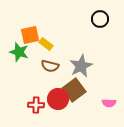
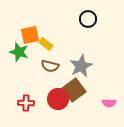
black circle: moved 12 px left
red cross: moved 10 px left, 2 px up
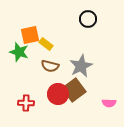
red circle: moved 5 px up
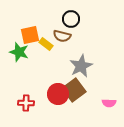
black circle: moved 17 px left
brown semicircle: moved 12 px right, 30 px up
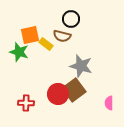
gray star: rotated 30 degrees counterclockwise
pink semicircle: rotated 88 degrees clockwise
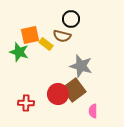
pink semicircle: moved 16 px left, 8 px down
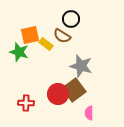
brown semicircle: rotated 18 degrees clockwise
pink semicircle: moved 4 px left, 2 px down
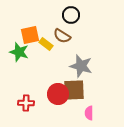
black circle: moved 4 px up
brown square: rotated 35 degrees clockwise
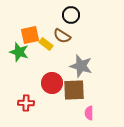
red circle: moved 6 px left, 11 px up
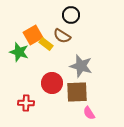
orange square: moved 3 px right; rotated 18 degrees counterclockwise
brown square: moved 3 px right, 2 px down
pink semicircle: rotated 32 degrees counterclockwise
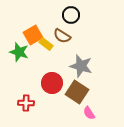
brown square: rotated 35 degrees clockwise
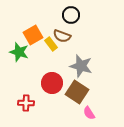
brown semicircle: rotated 12 degrees counterclockwise
yellow rectangle: moved 5 px right; rotated 16 degrees clockwise
